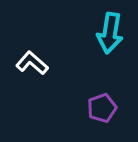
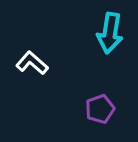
purple pentagon: moved 2 px left, 1 px down
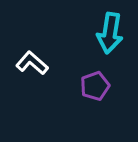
purple pentagon: moved 5 px left, 23 px up
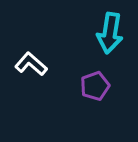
white L-shape: moved 1 px left, 1 px down
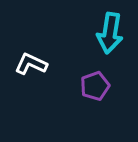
white L-shape: rotated 16 degrees counterclockwise
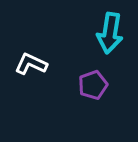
purple pentagon: moved 2 px left, 1 px up
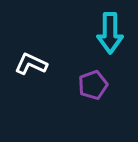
cyan arrow: rotated 9 degrees counterclockwise
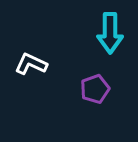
purple pentagon: moved 2 px right, 4 px down
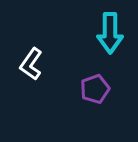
white L-shape: rotated 80 degrees counterclockwise
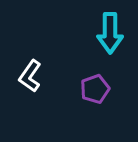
white L-shape: moved 1 px left, 12 px down
